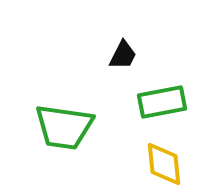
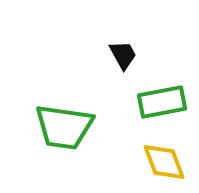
black trapezoid: rotated 56 degrees counterclockwise
yellow diamond: moved 2 px up; rotated 15 degrees counterclockwise
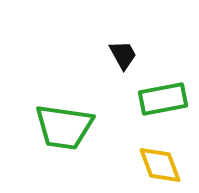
green rectangle: moved 1 px right, 3 px up
yellow diamond: moved 4 px left, 3 px down
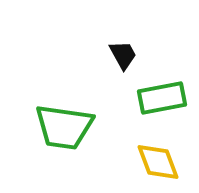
green rectangle: moved 1 px left, 1 px up
yellow diamond: moved 2 px left, 3 px up
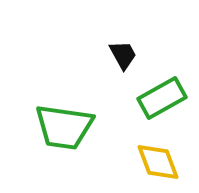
green rectangle: rotated 18 degrees counterclockwise
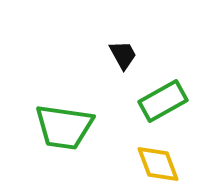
green rectangle: moved 1 px right, 3 px down
yellow diamond: moved 2 px down
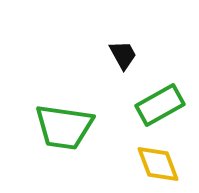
green rectangle: moved 3 px left, 4 px down
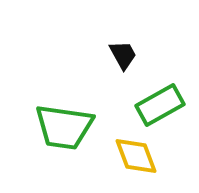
yellow diamond: moved 22 px left, 8 px up
